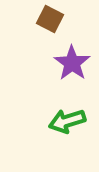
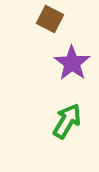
green arrow: rotated 138 degrees clockwise
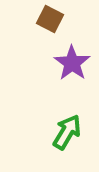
green arrow: moved 11 px down
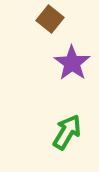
brown square: rotated 12 degrees clockwise
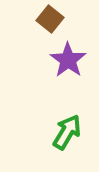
purple star: moved 4 px left, 3 px up
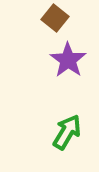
brown square: moved 5 px right, 1 px up
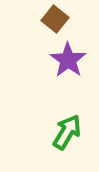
brown square: moved 1 px down
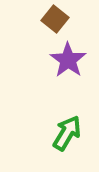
green arrow: moved 1 px down
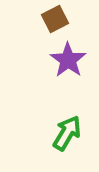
brown square: rotated 24 degrees clockwise
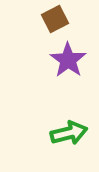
green arrow: moved 2 px right; rotated 45 degrees clockwise
